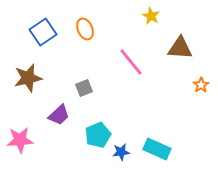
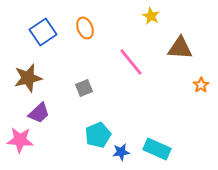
orange ellipse: moved 1 px up
purple trapezoid: moved 20 px left, 2 px up
pink star: rotated 8 degrees clockwise
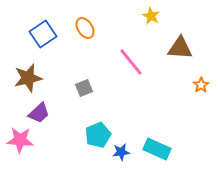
orange ellipse: rotated 10 degrees counterclockwise
blue square: moved 2 px down
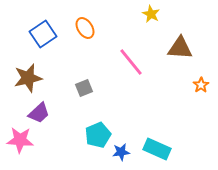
yellow star: moved 2 px up
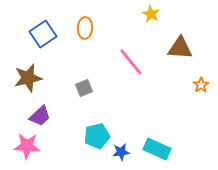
orange ellipse: rotated 35 degrees clockwise
purple trapezoid: moved 1 px right, 3 px down
cyan pentagon: moved 1 px left, 1 px down; rotated 10 degrees clockwise
pink star: moved 7 px right, 6 px down
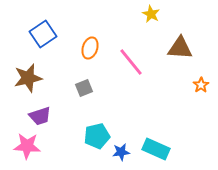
orange ellipse: moved 5 px right, 20 px down; rotated 15 degrees clockwise
purple trapezoid: rotated 25 degrees clockwise
cyan rectangle: moved 1 px left
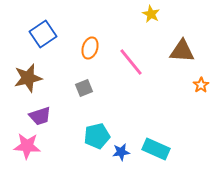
brown triangle: moved 2 px right, 3 px down
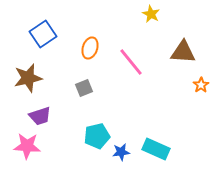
brown triangle: moved 1 px right, 1 px down
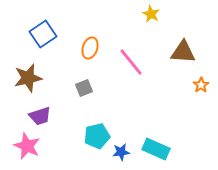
pink star: rotated 20 degrees clockwise
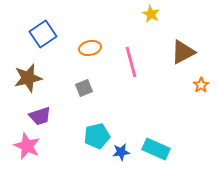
orange ellipse: rotated 60 degrees clockwise
brown triangle: rotated 32 degrees counterclockwise
pink line: rotated 24 degrees clockwise
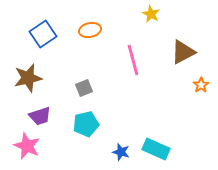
orange ellipse: moved 18 px up
pink line: moved 2 px right, 2 px up
cyan pentagon: moved 11 px left, 12 px up
blue star: rotated 24 degrees clockwise
